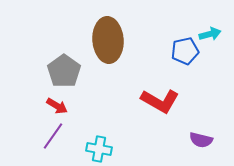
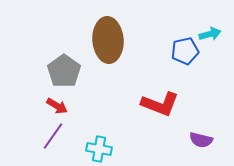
red L-shape: moved 3 px down; rotated 9 degrees counterclockwise
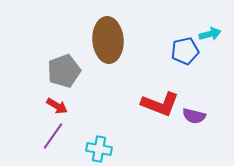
gray pentagon: rotated 16 degrees clockwise
purple semicircle: moved 7 px left, 24 px up
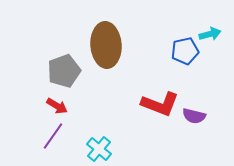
brown ellipse: moved 2 px left, 5 px down
cyan cross: rotated 30 degrees clockwise
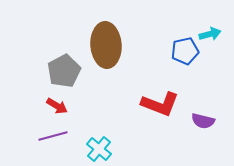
gray pentagon: rotated 8 degrees counterclockwise
purple semicircle: moved 9 px right, 5 px down
purple line: rotated 40 degrees clockwise
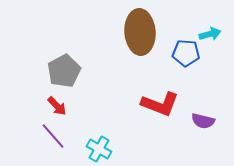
brown ellipse: moved 34 px right, 13 px up
blue pentagon: moved 1 px right, 2 px down; rotated 16 degrees clockwise
red arrow: rotated 15 degrees clockwise
purple line: rotated 64 degrees clockwise
cyan cross: rotated 10 degrees counterclockwise
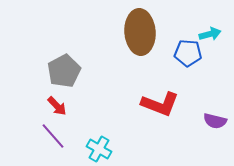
blue pentagon: moved 2 px right
purple semicircle: moved 12 px right
